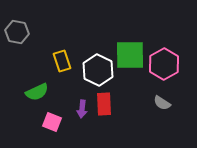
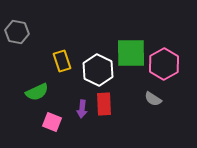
green square: moved 1 px right, 2 px up
gray semicircle: moved 9 px left, 4 px up
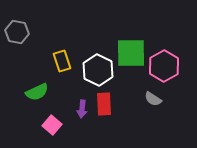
pink hexagon: moved 2 px down
pink square: moved 3 px down; rotated 18 degrees clockwise
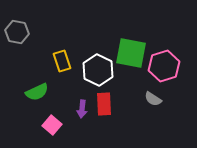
green square: rotated 12 degrees clockwise
pink hexagon: rotated 12 degrees clockwise
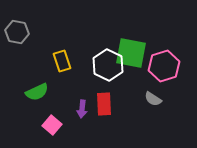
white hexagon: moved 10 px right, 5 px up
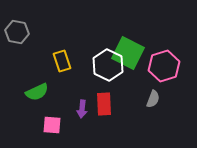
green square: moved 3 px left; rotated 16 degrees clockwise
gray semicircle: rotated 102 degrees counterclockwise
pink square: rotated 36 degrees counterclockwise
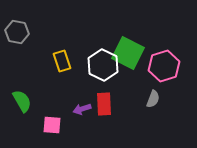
white hexagon: moved 5 px left
green semicircle: moved 15 px left, 9 px down; rotated 95 degrees counterclockwise
purple arrow: rotated 66 degrees clockwise
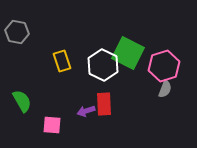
gray semicircle: moved 12 px right, 10 px up
purple arrow: moved 4 px right, 2 px down
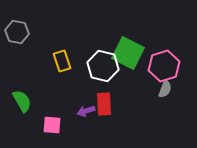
white hexagon: moved 1 px down; rotated 12 degrees counterclockwise
